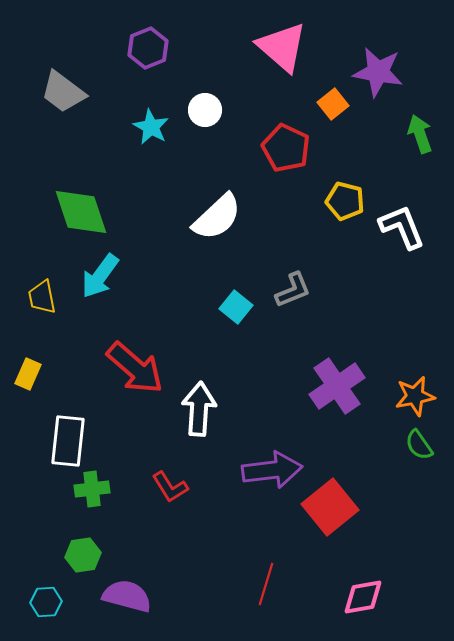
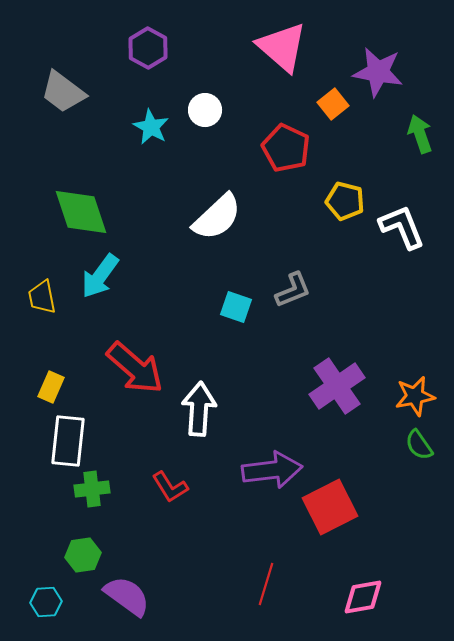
purple hexagon: rotated 9 degrees counterclockwise
cyan square: rotated 20 degrees counterclockwise
yellow rectangle: moved 23 px right, 13 px down
red square: rotated 12 degrees clockwise
purple semicircle: rotated 21 degrees clockwise
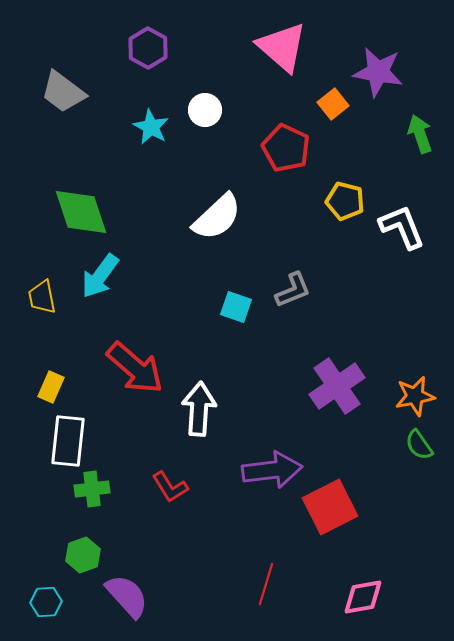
green hexagon: rotated 12 degrees counterclockwise
purple semicircle: rotated 12 degrees clockwise
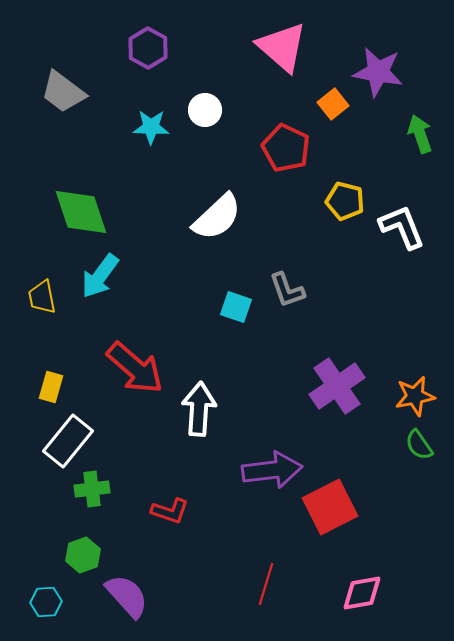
cyan star: rotated 27 degrees counterclockwise
gray L-shape: moved 6 px left; rotated 93 degrees clockwise
yellow rectangle: rotated 8 degrees counterclockwise
white rectangle: rotated 33 degrees clockwise
red L-shape: moved 24 px down; rotated 39 degrees counterclockwise
pink diamond: moved 1 px left, 4 px up
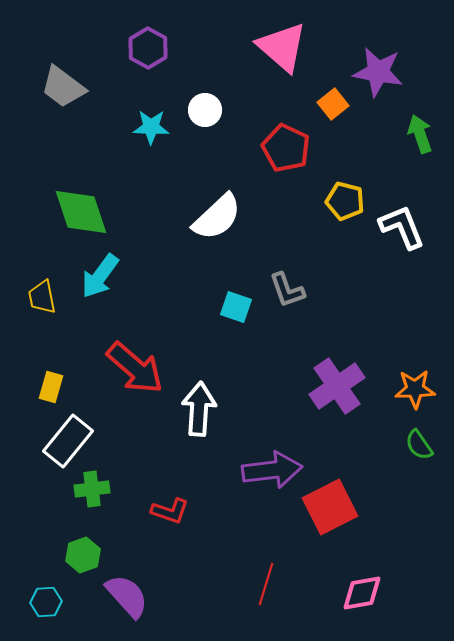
gray trapezoid: moved 5 px up
orange star: moved 7 px up; rotated 9 degrees clockwise
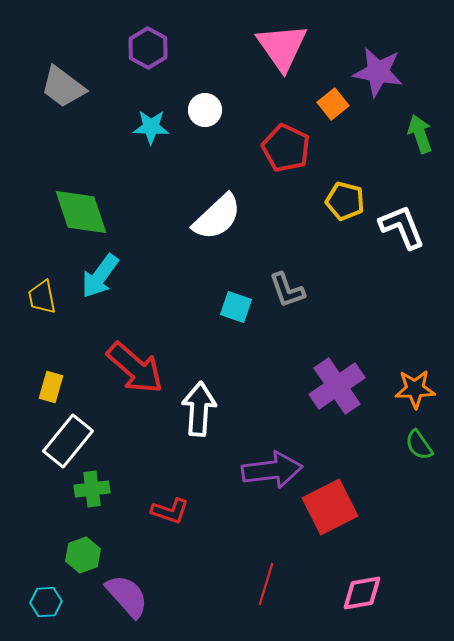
pink triangle: rotated 14 degrees clockwise
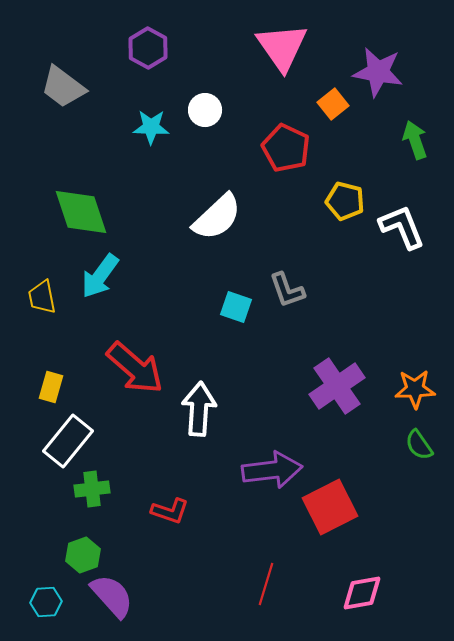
green arrow: moved 5 px left, 6 px down
purple semicircle: moved 15 px left
